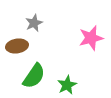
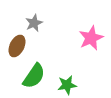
pink star: rotated 10 degrees counterclockwise
brown ellipse: rotated 55 degrees counterclockwise
green star: rotated 18 degrees clockwise
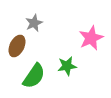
green star: moved 19 px up
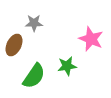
gray star: rotated 24 degrees clockwise
pink star: moved 1 px down; rotated 25 degrees counterclockwise
brown ellipse: moved 3 px left, 1 px up
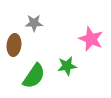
brown ellipse: rotated 20 degrees counterclockwise
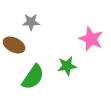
gray star: moved 3 px left, 1 px up
brown ellipse: rotated 70 degrees counterclockwise
green semicircle: moved 1 px left, 1 px down
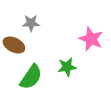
gray star: moved 1 px down
green star: moved 1 px down
green semicircle: moved 2 px left
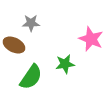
green star: moved 2 px left, 3 px up
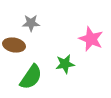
brown ellipse: rotated 15 degrees counterclockwise
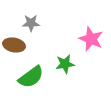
green semicircle: rotated 20 degrees clockwise
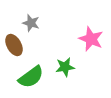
gray star: rotated 18 degrees clockwise
brown ellipse: rotated 50 degrees clockwise
green star: moved 3 px down
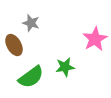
pink star: moved 4 px right; rotated 20 degrees clockwise
